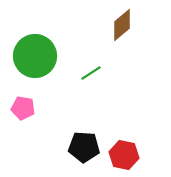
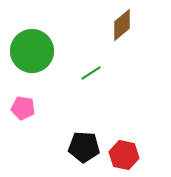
green circle: moved 3 px left, 5 px up
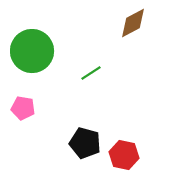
brown diamond: moved 11 px right, 2 px up; rotated 12 degrees clockwise
black pentagon: moved 1 px right, 4 px up; rotated 12 degrees clockwise
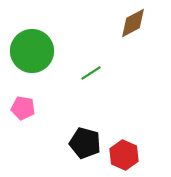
red hexagon: rotated 12 degrees clockwise
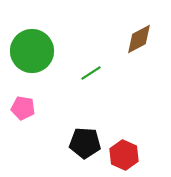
brown diamond: moved 6 px right, 16 px down
black pentagon: rotated 12 degrees counterclockwise
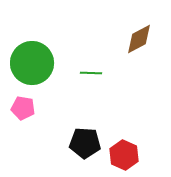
green circle: moved 12 px down
green line: rotated 35 degrees clockwise
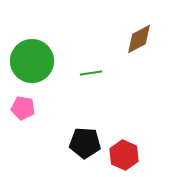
green circle: moved 2 px up
green line: rotated 10 degrees counterclockwise
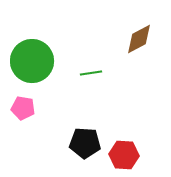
red hexagon: rotated 20 degrees counterclockwise
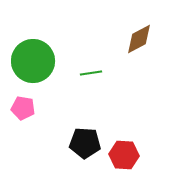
green circle: moved 1 px right
